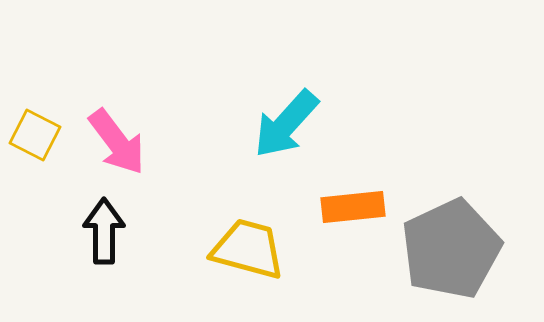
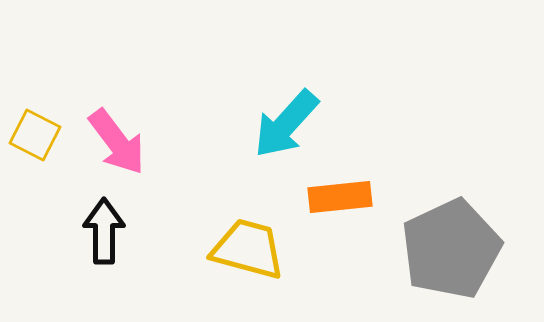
orange rectangle: moved 13 px left, 10 px up
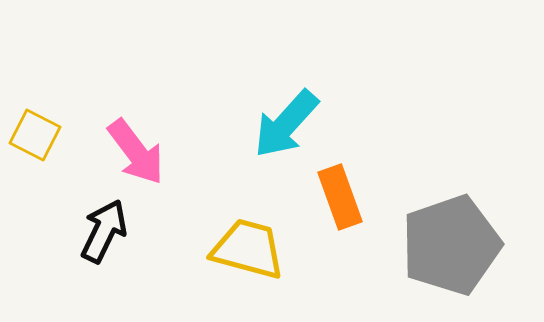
pink arrow: moved 19 px right, 10 px down
orange rectangle: rotated 76 degrees clockwise
black arrow: rotated 26 degrees clockwise
gray pentagon: moved 4 px up; rotated 6 degrees clockwise
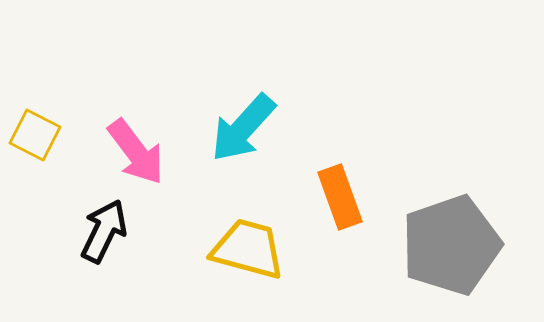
cyan arrow: moved 43 px left, 4 px down
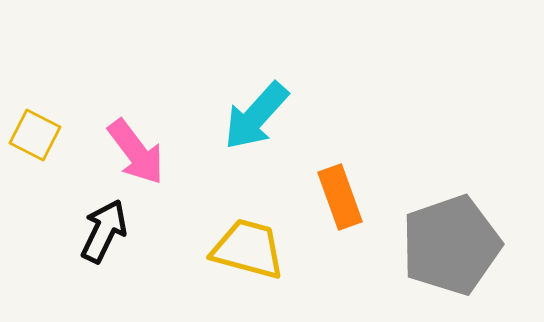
cyan arrow: moved 13 px right, 12 px up
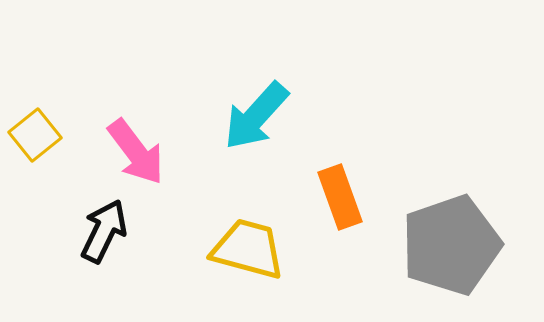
yellow square: rotated 24 degrees clockwise
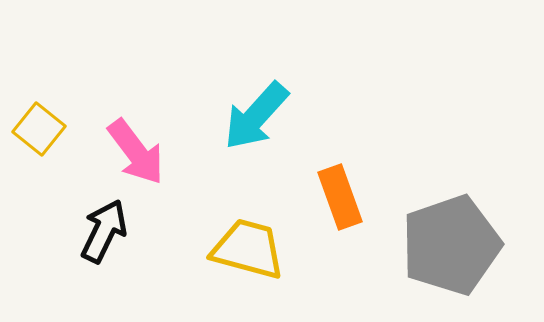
yellow square: moved 4 px right, 6 px up; rotated 12 degrees counterclockwise
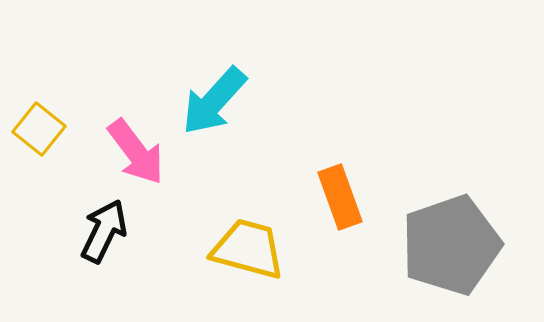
cyan arrow: moved 42 px left, 15 px up
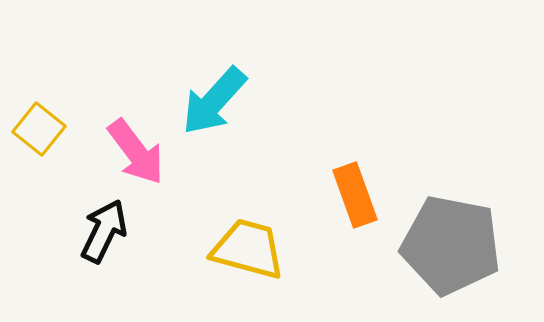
orange rectangle: moved 15 px right, 2 px up
gray pentagon: rotated 30 degrees clockwise
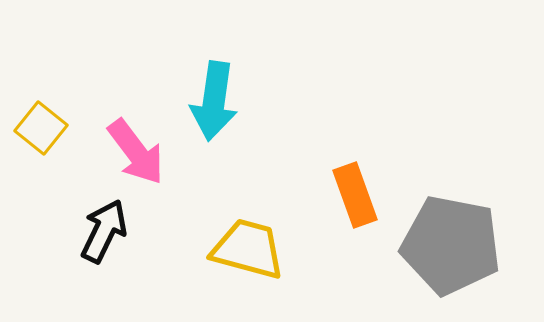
cyan arrow: rotated 34 degrees counterclockwise
yellow square: moved 2 px right, 1 px up
